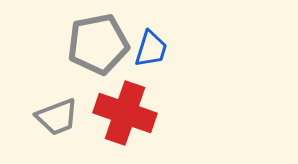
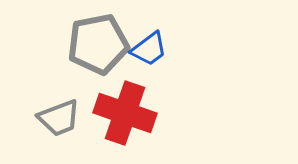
blue trapezoid: moved 2 px left; rotated 36 degrees clockwise
gray trapezoid: moved 2 px right, 1 px down
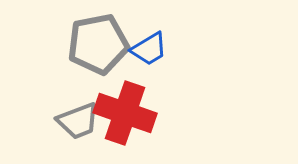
blue trapezoid: rotated 6 degrees clockwise
gray trapezoid: moved 19 px right, 3 px down
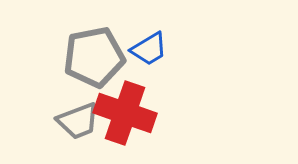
gray pentagon: moved 4 px left, 13 px down
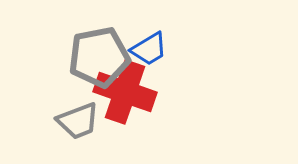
gray pentagon: moved 5 px right
red cross: moved 21 px up
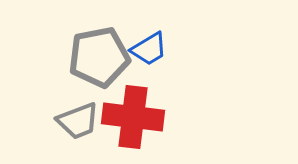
red cross: moved 8 px right, 25 px down; rotated 12 degrees counterclockwise
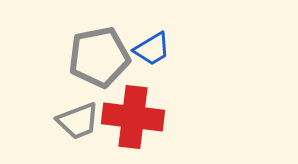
blue trapezoid: moved 3 px right
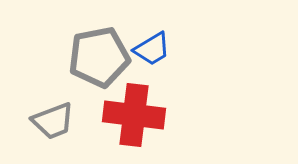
red cross: moved 1 px right, 2 px up
gray trapezoid: moved 25 px left
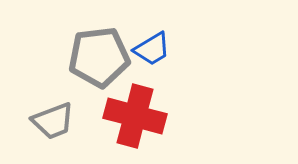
gray pentagon: rotated 4 degrees clockwise
red cross: moved 1 px right, 1 px down; rotated 8 degrees clockwise
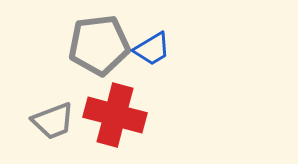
gray pentagon: moved 12 px up
red cross: moved 20 px left, 1 px up
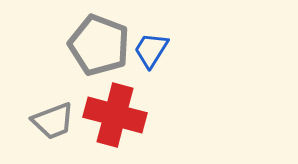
gray pentagon: rotated 28 degrees clockwise
blue trapezoid: moved 1 px left, 1 px down; rotated 153 degrees clockwise
